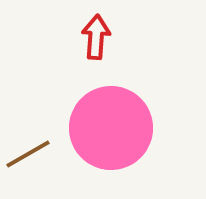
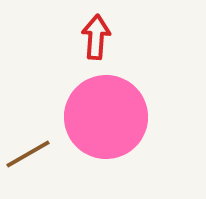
pink circle: moved 5 px left, 11 px up
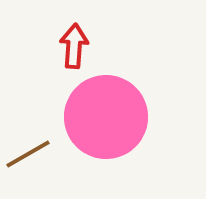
red arrow: moved 22 px left, 9 px down
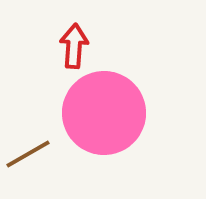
pink circle: moved 2 px left, 4 px up
